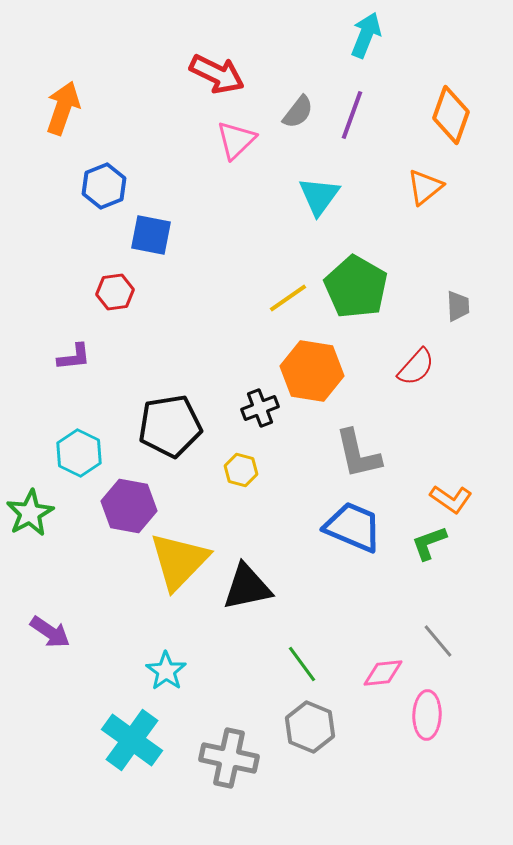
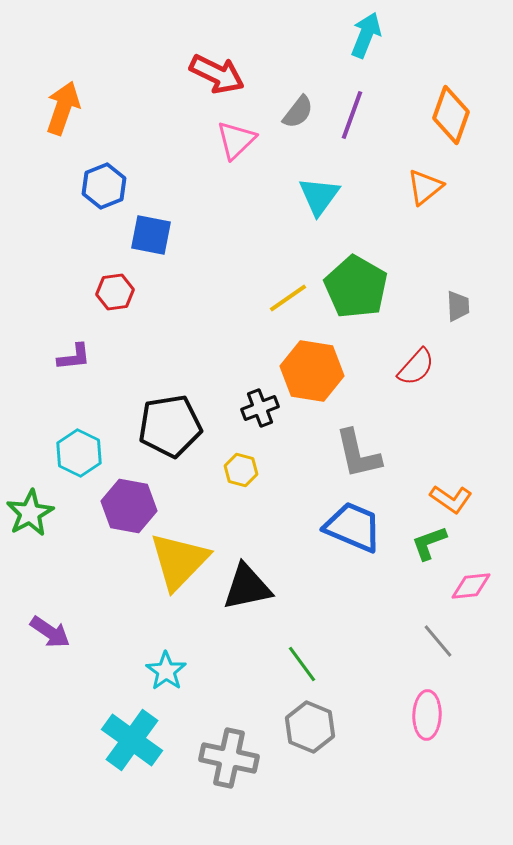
pink diamond: moved 88 px right, 87 px up
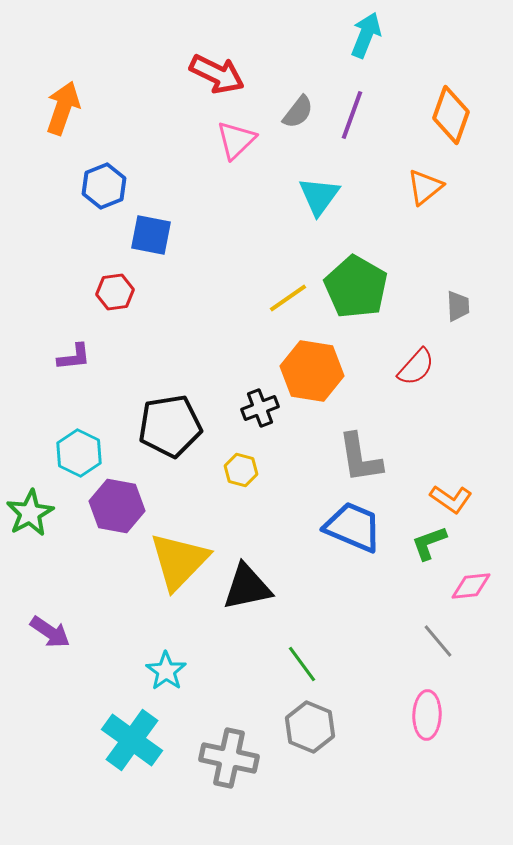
gray L-shape: moved 2 px right, 4 px down; rotated 4 degrees clockwise
purple hexagon: moved 12 px left
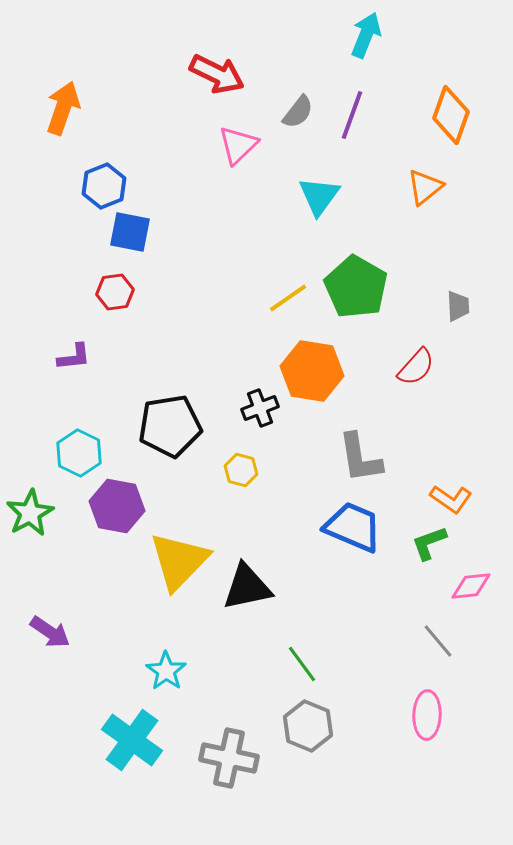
pink triangle: moved 2 px right, 5 px down
blue square: moved 21 px left, 3 px up
gray hexagon: moved 2 px left, 1 px up
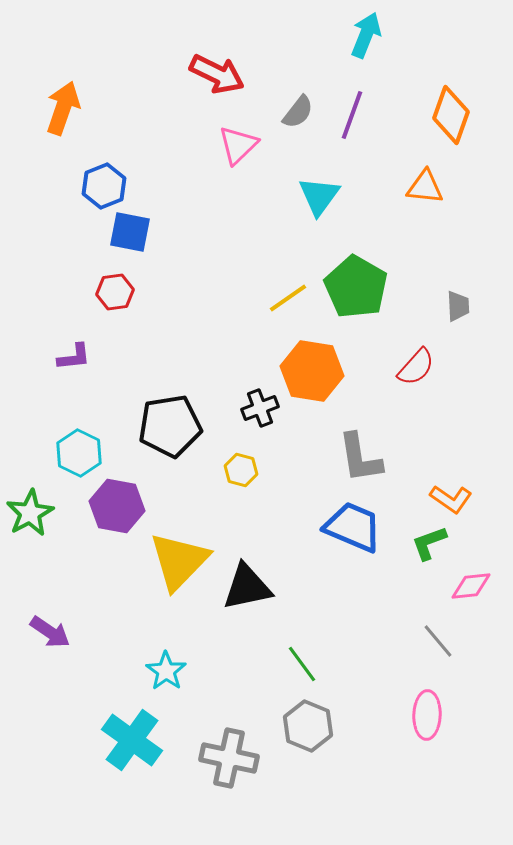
orange triangle: rotated 45 degrees clockwise
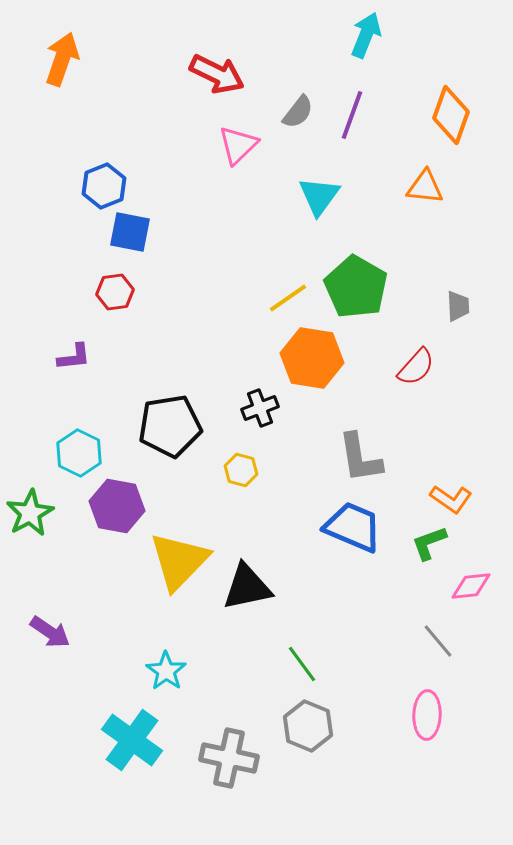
orange arrow: moved 1 px left, 49 px up
orange hexagon: moved 13 px up
